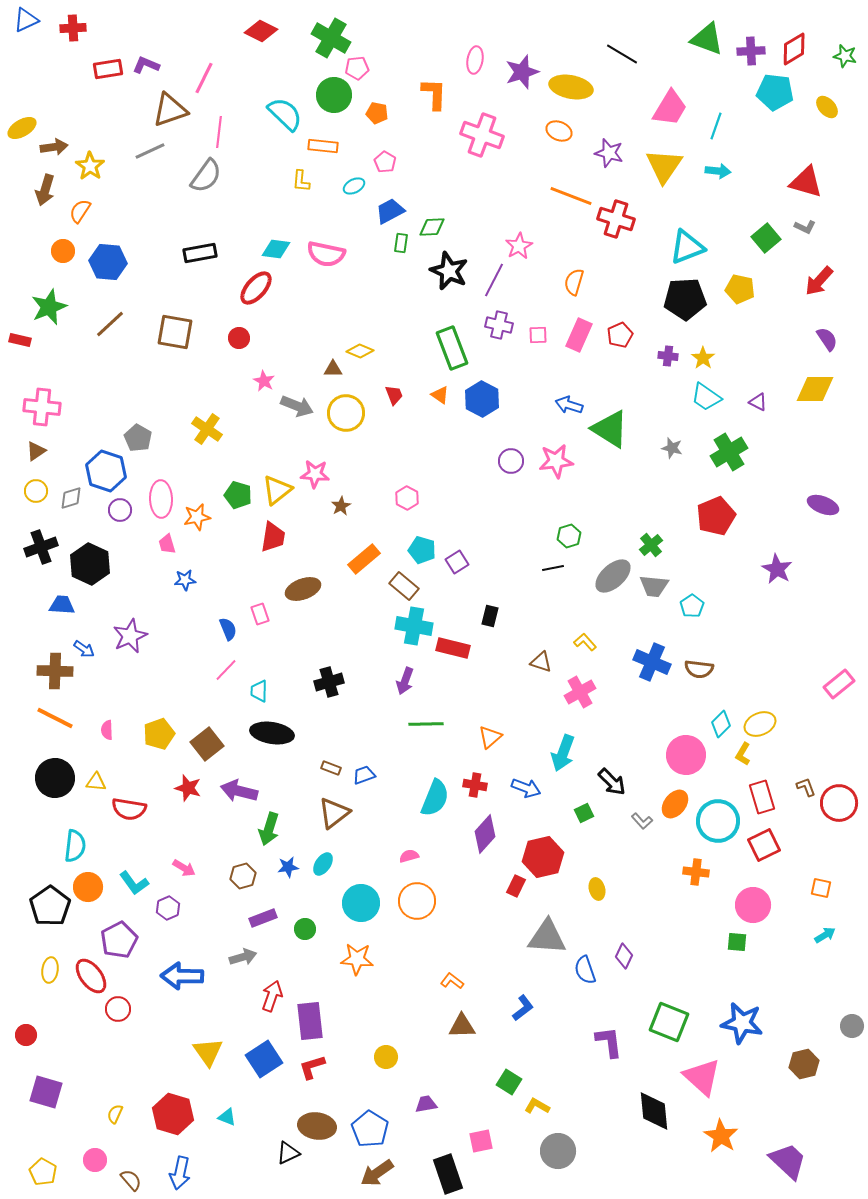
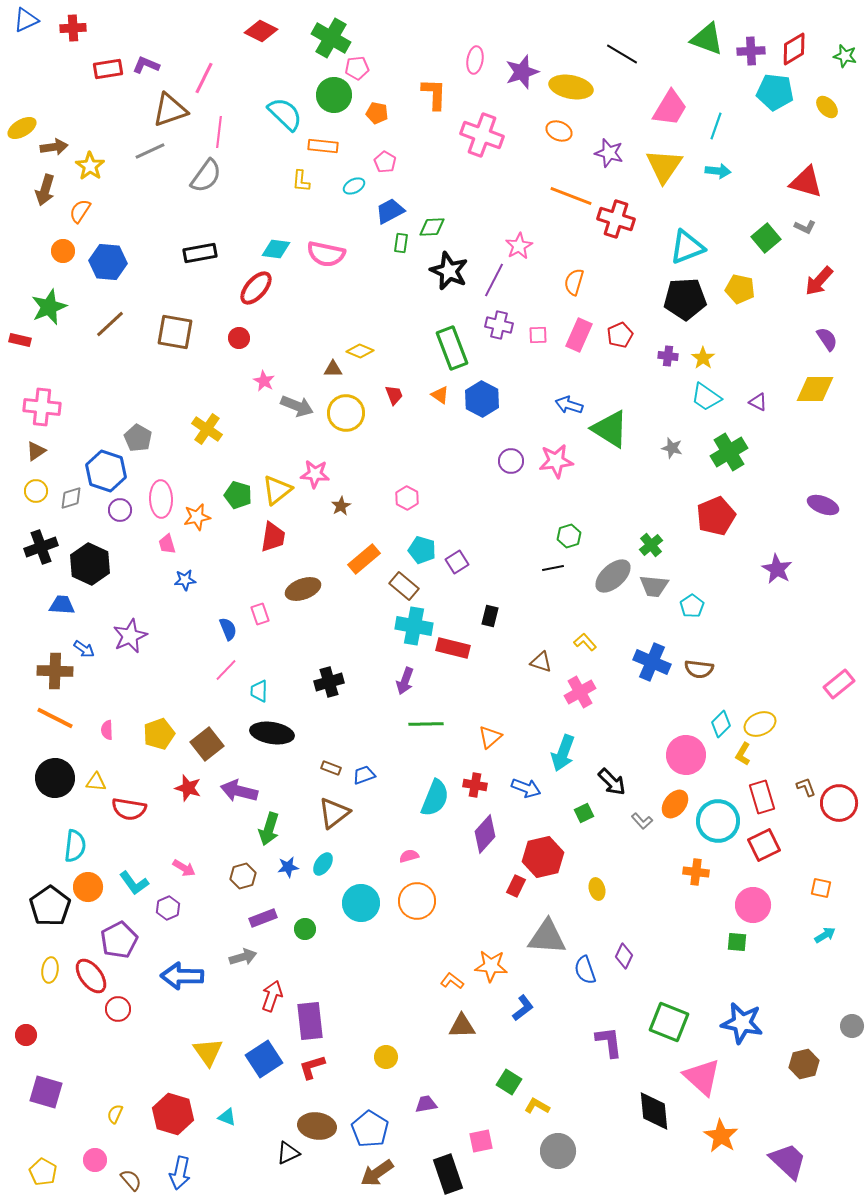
orange star at (357, 959): moved 134 px right, 7 px down
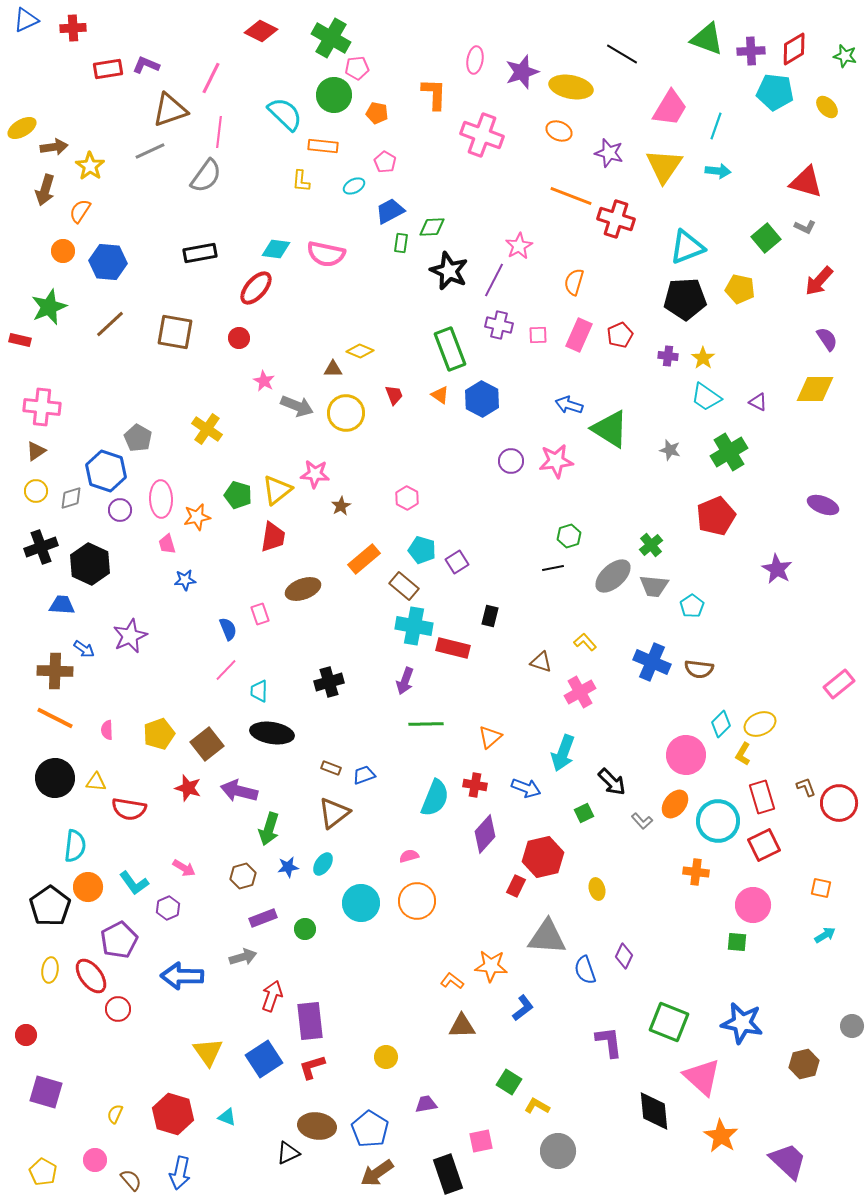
pink line at (204, 78): moved 7 px right
green rectangle at (452, 348): moved 2 px left, 1 px down
gray star at (672, 448): moved 2 px left, 2 px down
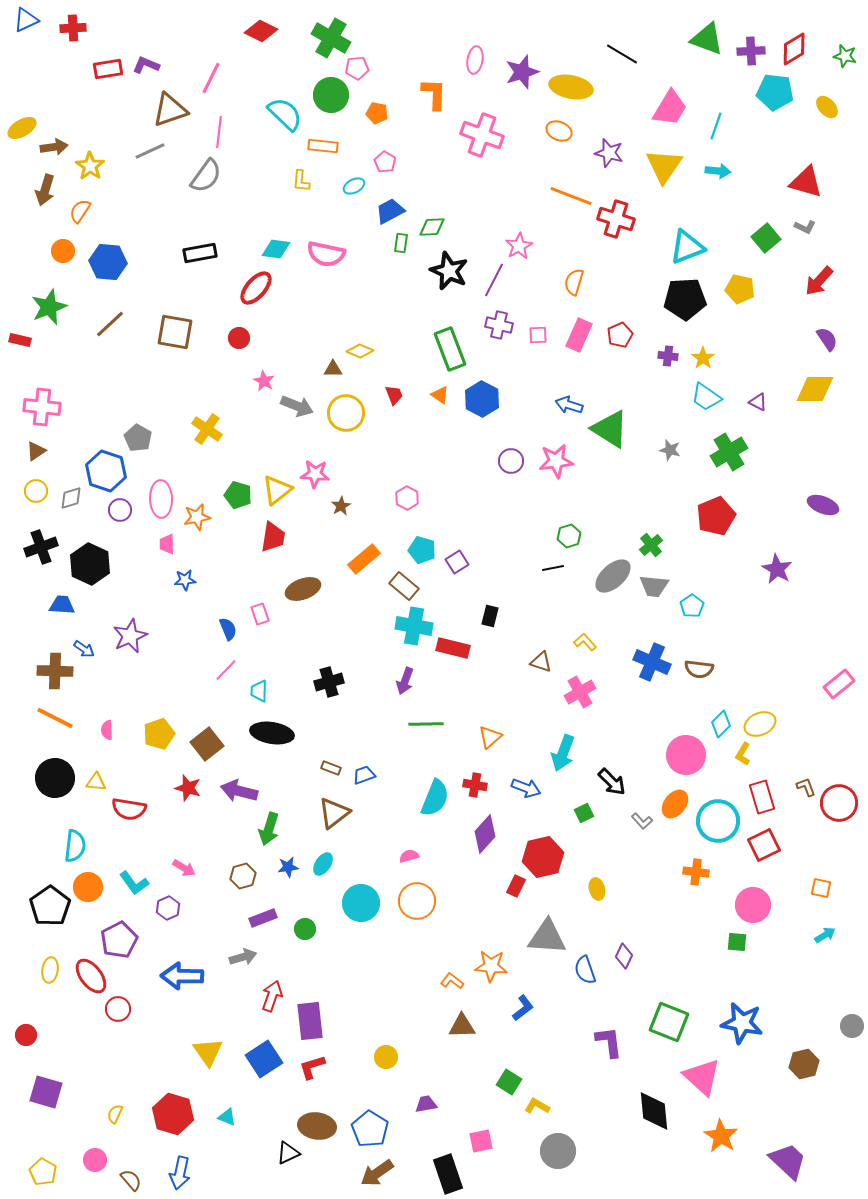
green circle at (334, 95): moved 3 px left
pink trapezoid at (167, 544): rotated 15 degrees clockwise
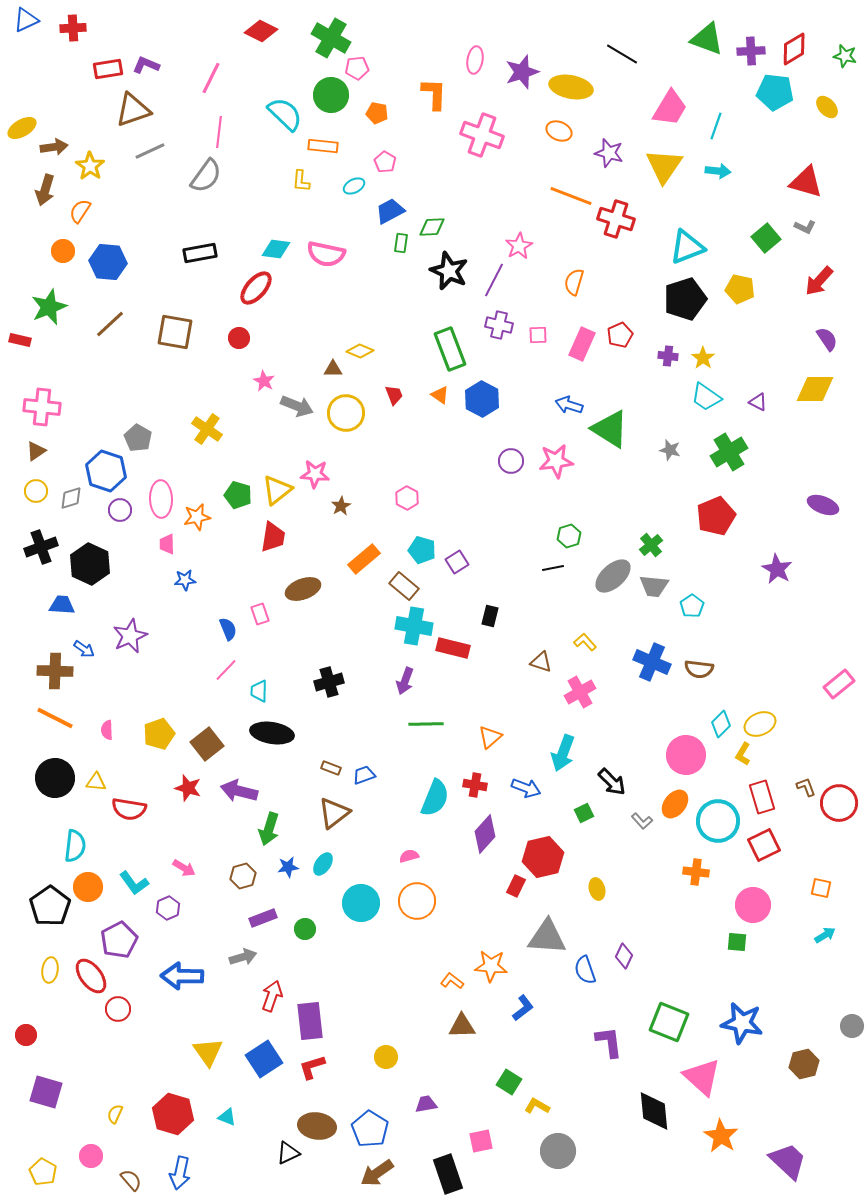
brown triangle at (170, 110): moved 37 px left
black pentagon at (685, 299): rotated 15 degrees counterclockwise
pink rectangle at (579, 335): moved 3 px right, 9 px down
pink circle at (95, 1160): moved 4 px left, 4 px up
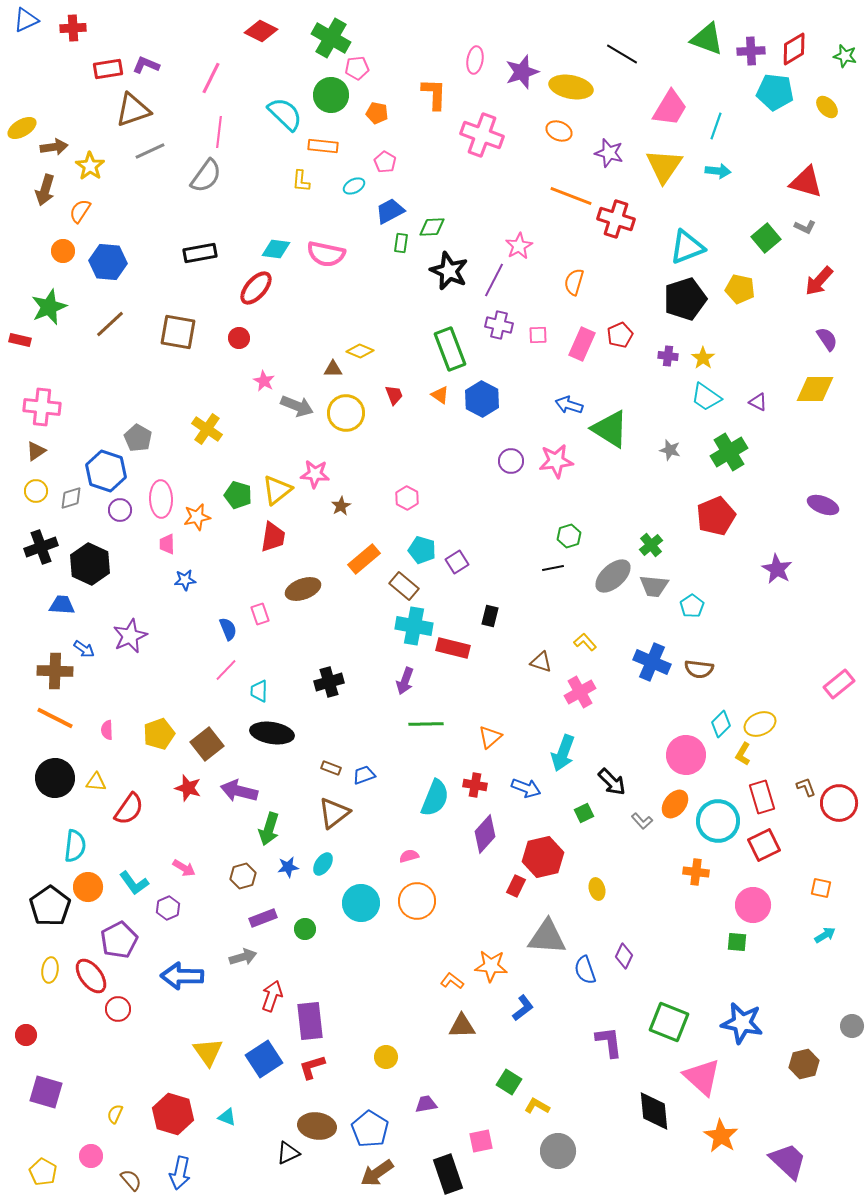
brown square at (175, 332): moved 3 px right
red semicircle at (129, 809): rotated 64 degrees counterclockwise
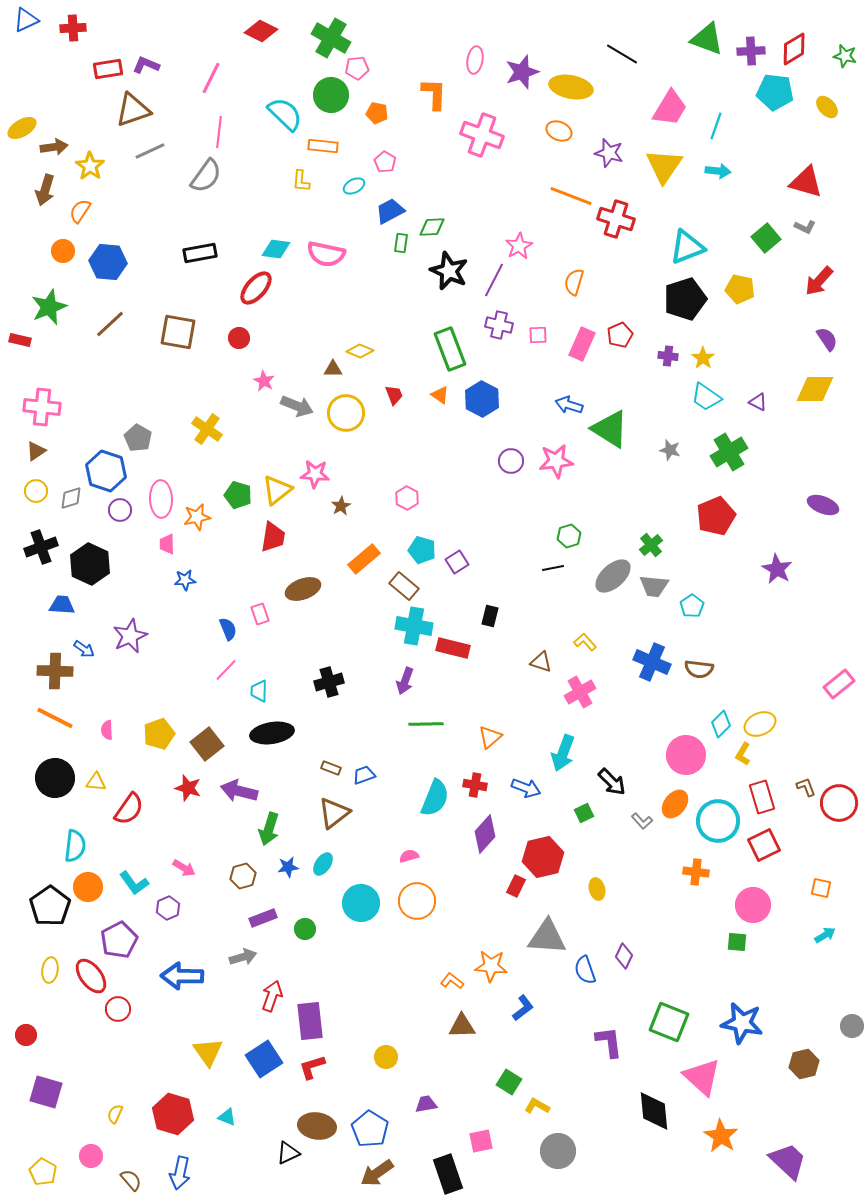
black ellipse at (272, 733): rotated 18 degrees counterclockwise
